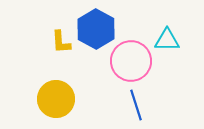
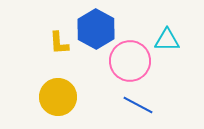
yellow L-shape: moved 2 px left, 1 px down
pink circle: moved 1 px left
yellow circle: moved 2 px right, 2 px up
blue line: moved 2 px right; rotated 44 degrees counterclockwise
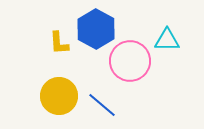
yellow circle: moved 1 px right, 1 px up
blue line: moved 36 px left; rotated 12 degrees clockwise
